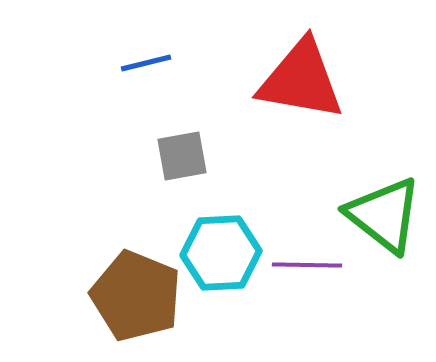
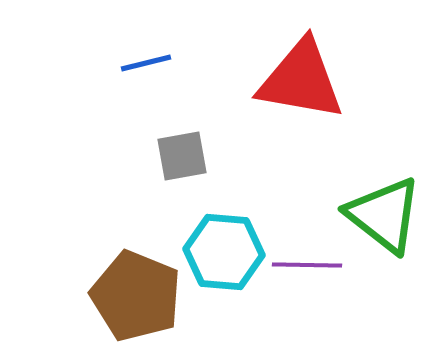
cyan hexagon: moved 3 px right, 1 px up; rotated 8 degrees clockwise
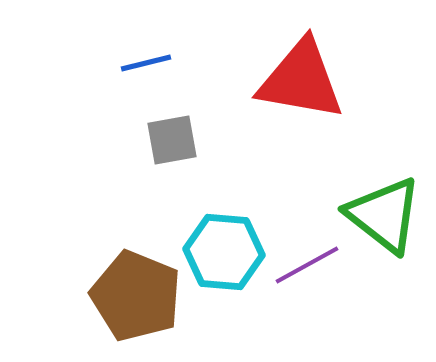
gray square: moved 10 px left, 16 px up
purple line: rotated 30 degrees counterclockwise
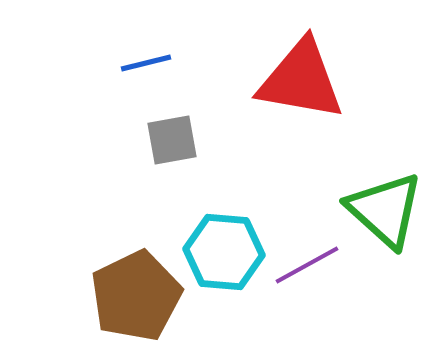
green triangle: moved 1 px right, 5 px up; rotated 4 degrees clockwise
brown pentagon: rotated 24 degrees clockwise
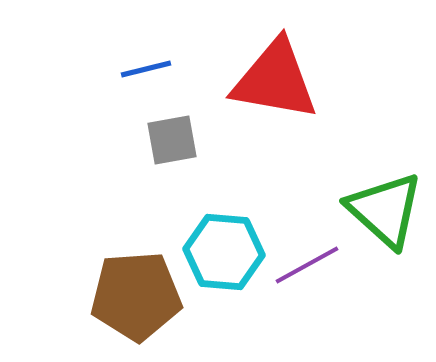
blue line: moved 6 px down
red triangle: moved 26 px left
brown pentagon: rotated 22 degrees clockwise
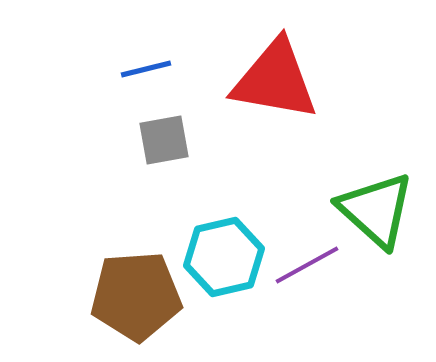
gray square: moved 8 px left
green triangle: moved 9 px left
cyan hexagon: moved 5 px down; rotated 18 degrees counterclockwise
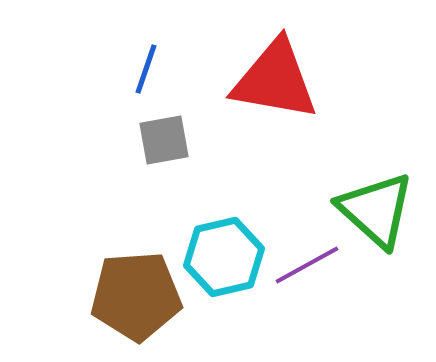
blue line: rotated 57 degrees counterclockwise
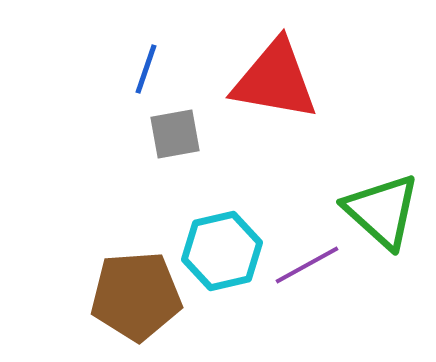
gray square: moved 11 px right, 6 px up
green triangle: moved 6 px right, 1 px down
cyan hexagon: moved 2 px left, 6 px up
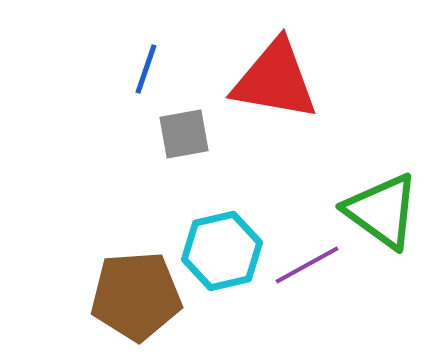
gray square: moved 9 px right
green triangle: rotated 6 degrees counterclockwise
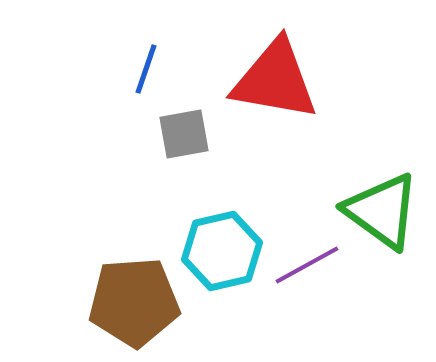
brown pentagon: moved 2 px left, 6 px down
